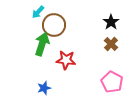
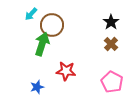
cyan arrow: moved 7 px left, 2 px down
brown circle: moved 2 px left
red star: moved 11 px down
blue star: moved 7 px left, 1 px up
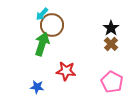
cyan arrow: moved 11 px right
black star: moved 6 px down
blue star: rotated 24 degrees clockwise
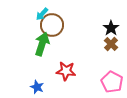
blue star: rotated 16 degrees clockwise
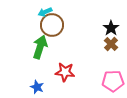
cyan arrow: moved 3 px right, 2 px up; rotated 24 degrees clockwise
green arrow: moved 2 px left, 3 px down
red star: moved 1 px left, 1 px down
pink pentagon: moved 1 px right, 1 px up; rotated 30 degrees counterclockwise
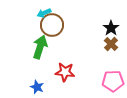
cyan arrow: moved 1 px left, 1 px down
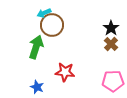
green arrow: moved 4 px left
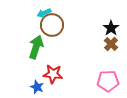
red star: moved 12 px left, 2 px down
pink pentagon: moved 5 px left
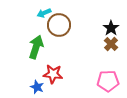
brown circle: moved 7 px right
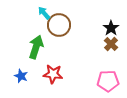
cyan arrow: rotated 72 degrees clockwise
blue star: moved 16 px left, 11 px up
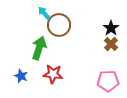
green arrow: moved 3 px right, 1 px down
